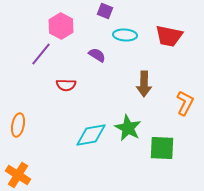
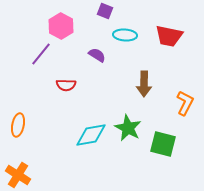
green square: moved 1 px right, 4 px up; rotated 12 degrees clockwise
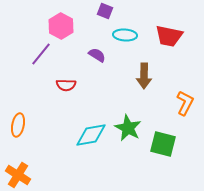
brown arrow: moved 8 px up
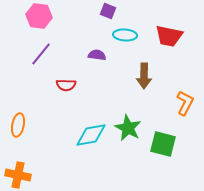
purple square: moved 3 px right
pink hexagon: moved 22 px left, 10 px up; rotated 20 degrees counterclockwise
purple semicircle: rotated 24 degrees counterclockwise
orange cross: rotated 20 degrees counterclockwise
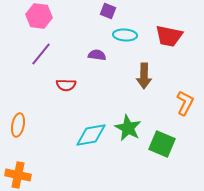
green square: moved 1 px left; rotated 8 degrees clockwise
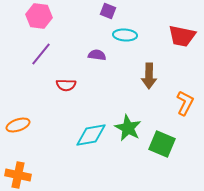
red trapezoid: moved 13 px right
brown arrow: moved 5 px right
orange ellipse: rotated 60 degrees clockwise
